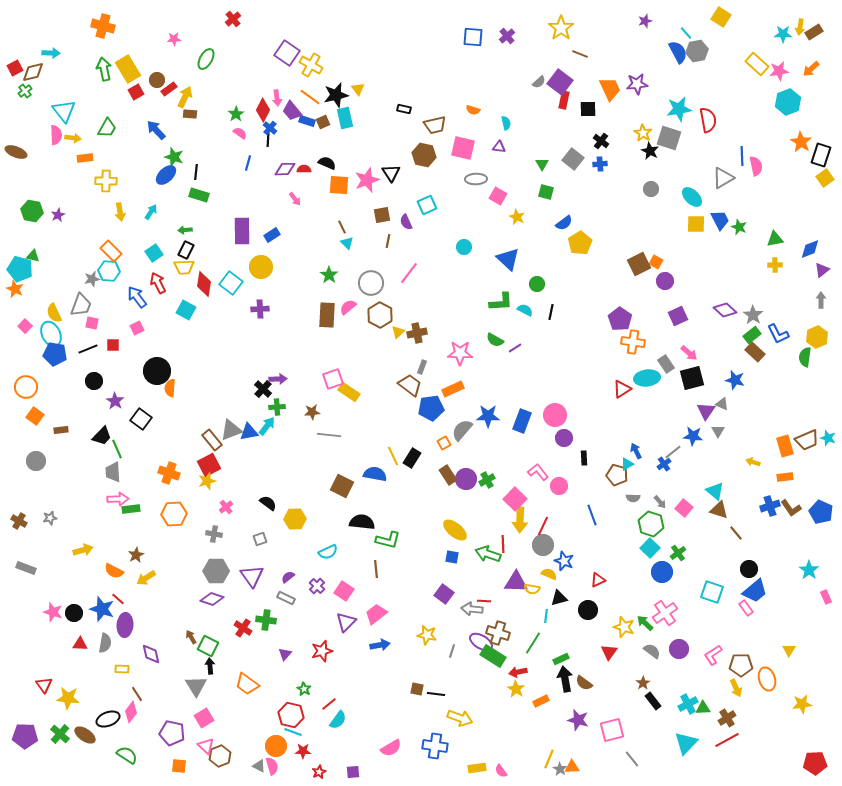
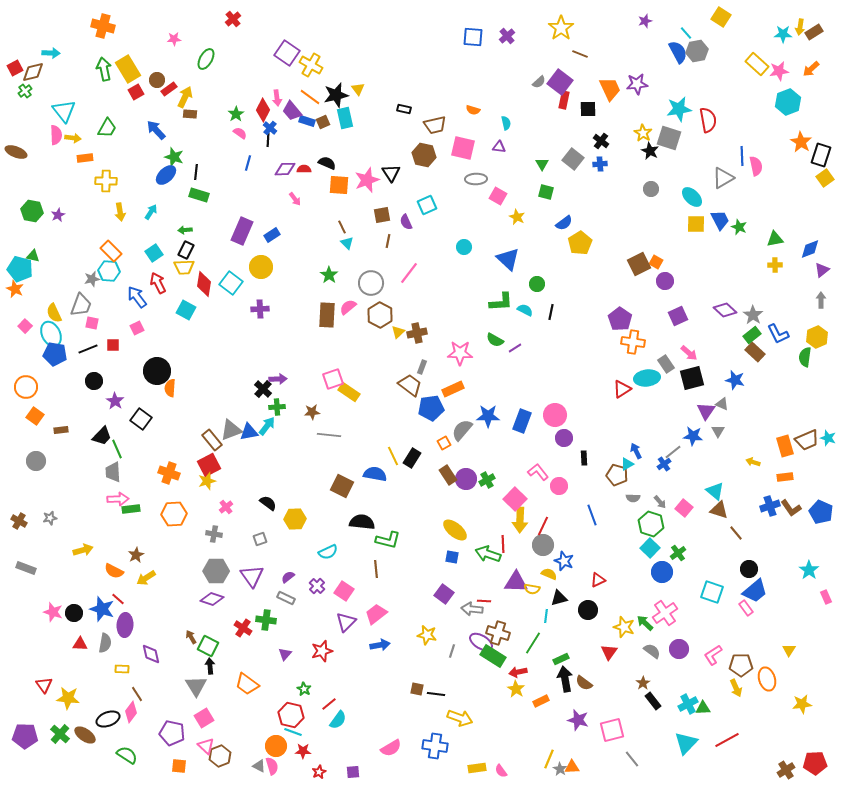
purple rectangle at (242, 231): rotated 24 degrees clockwise
brown cross at (727, 718): moved 59 px right, 52 px down
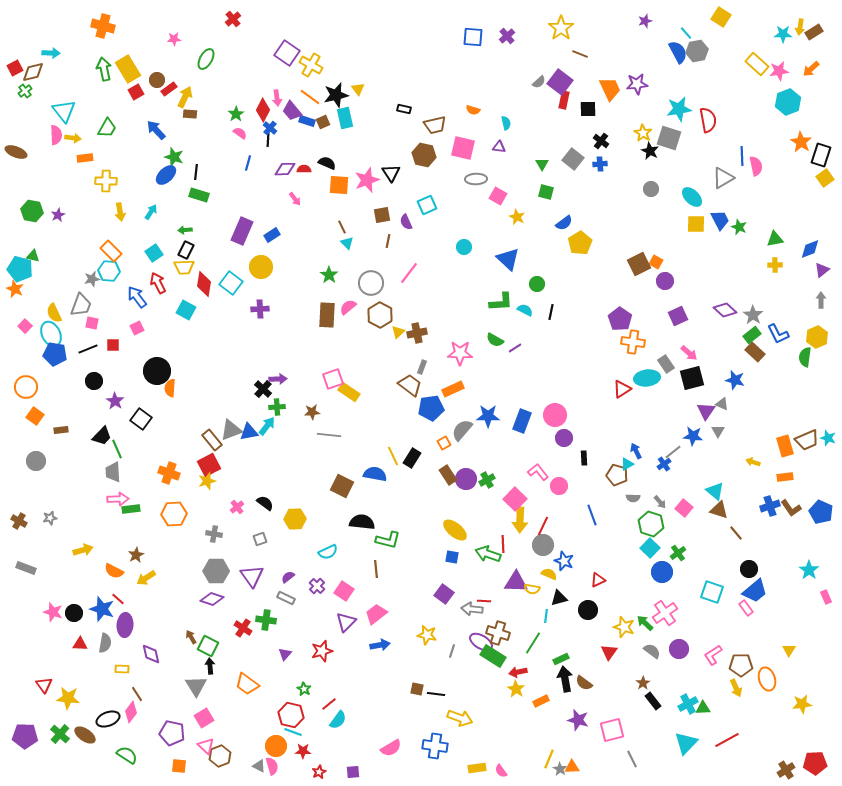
black semicircle at (268, 503): moved 3 px left
pink cross at (226, 507): moved 11 px right
gray line at (632, 759): rotated 12 degrees clockwise
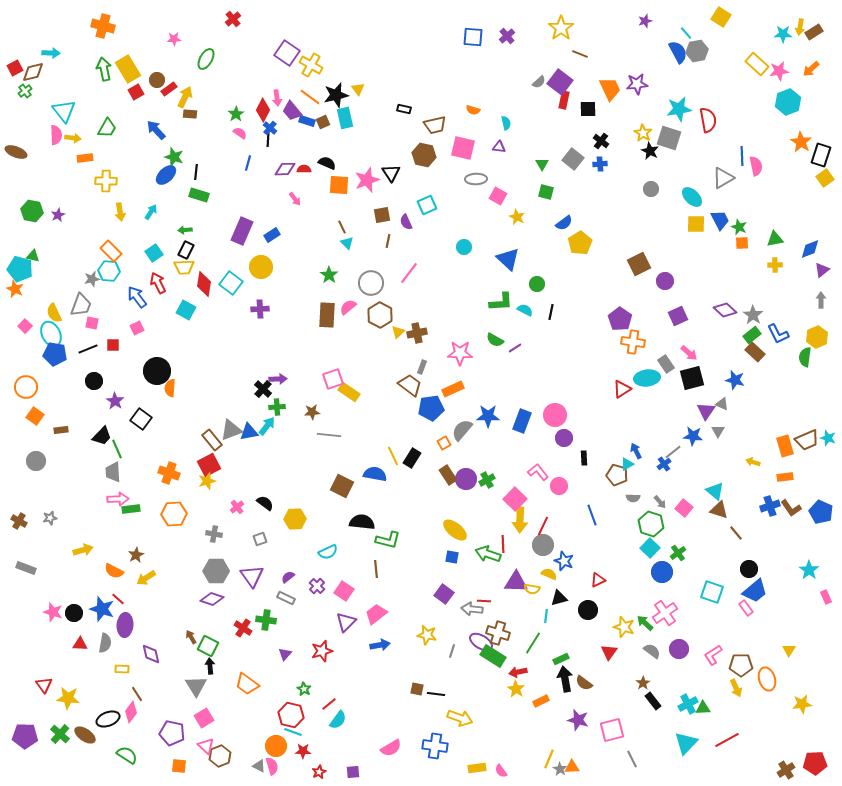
orange square at (656, 262): moved 86 px right, 19 px up; rotated 32 degrees counterclockwise
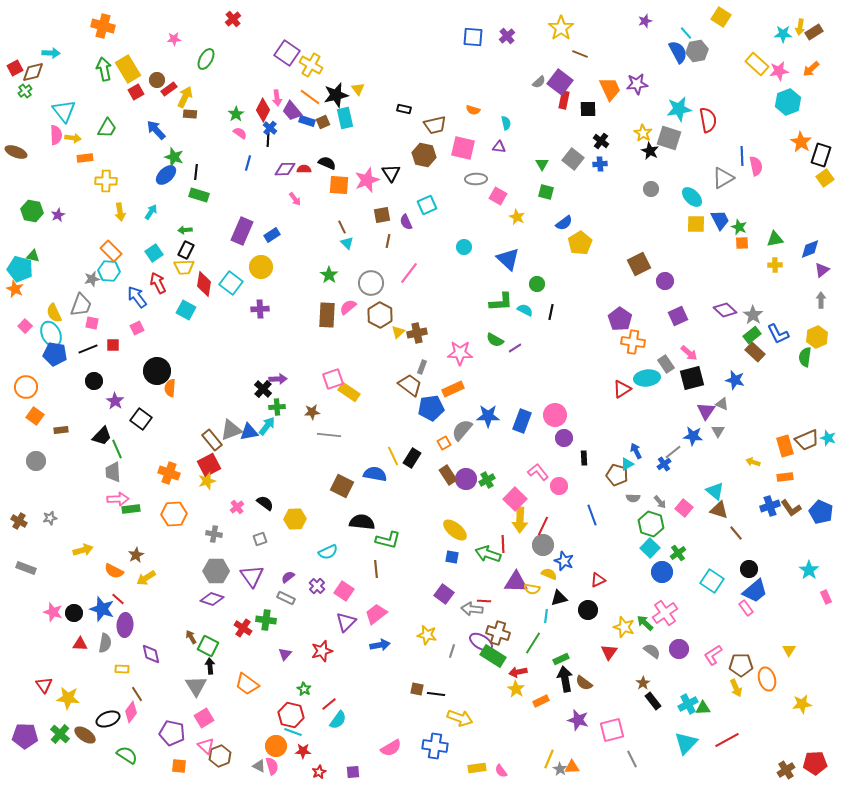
cyan square at (712, 592): moved 11 px up; rotated 15 degrees clockwise
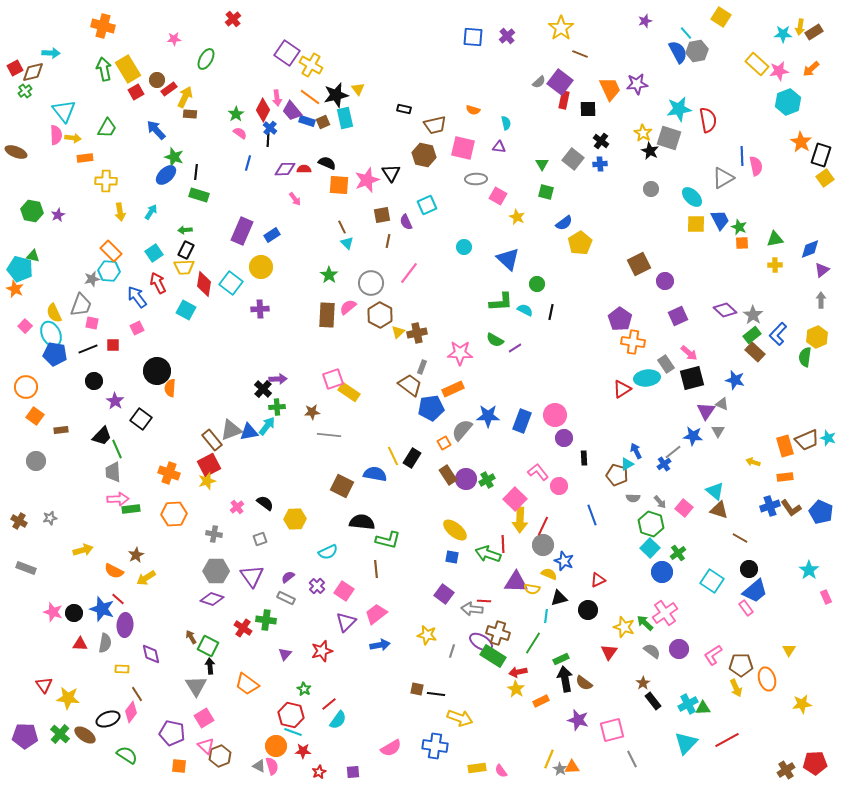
blue L-shape at (778, 334): rotated 70 degrees clockwise
brown line at (736, 533): moved 4 px right, 5 px down; rotated 21 degrees counterclockwise
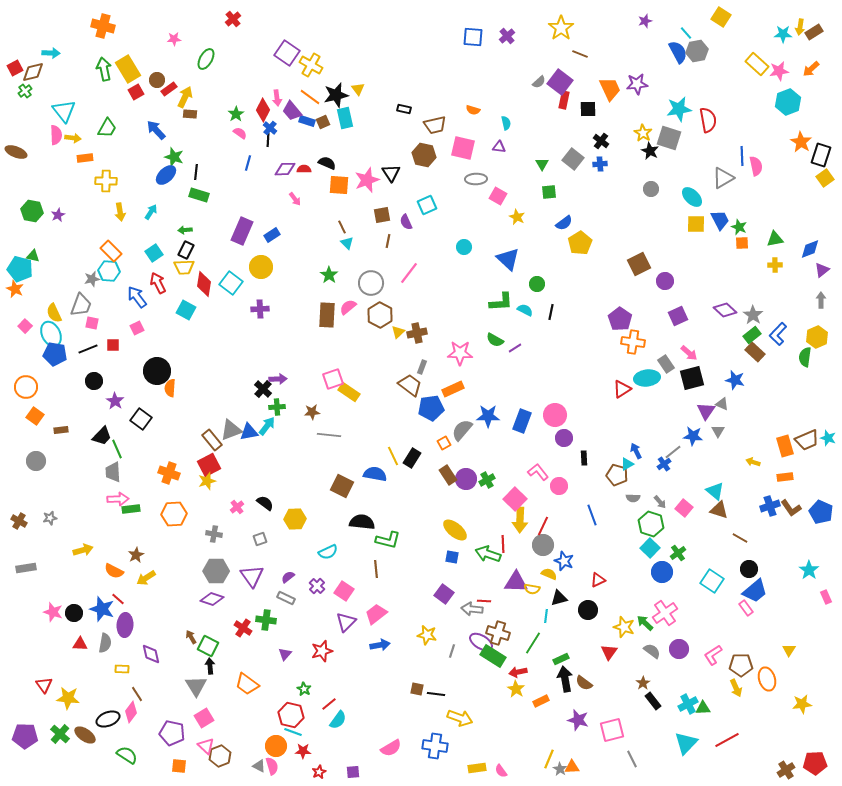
green square at (546, 192): moved 3 px right; rotated 21 degrees counterclockwise
gray rectangle at (26, 568): rotated 30 degrees counterclockwise
